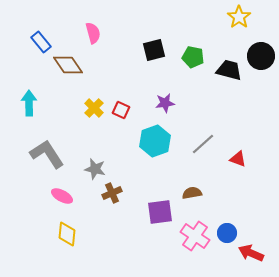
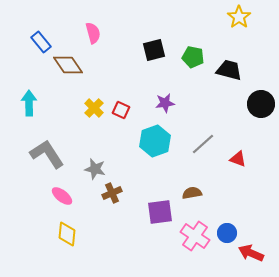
black circle: moved 48 px down
pink ellipse: rotated 10 degrees clockwise
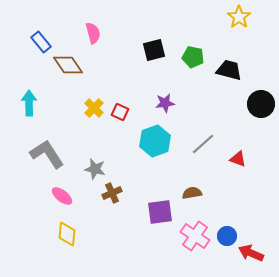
red square: moved 1 px left, 2 px down
blue circle: moved 3 px down
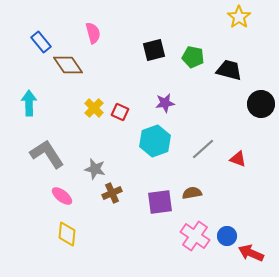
gray line: moved 5 px down
purple square: moved 10 px up
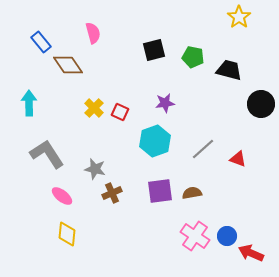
purple square: moved 11 px up
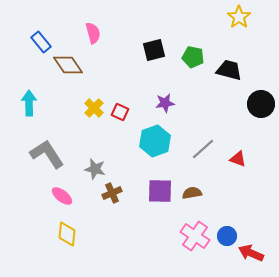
purple square: rotated 8 degrees clockwise
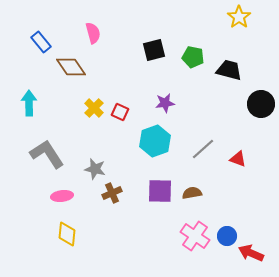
brown diamond: moved 3 px right, 2 px down
pink ellipse: rotated 45 degrees counterclockwise
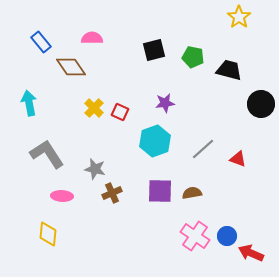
pink semicircle: moved 1 px left, 5 px down; rotated 75 degrees counterclockwise
cyan arrow: rotated 10 degrees counterclockwise
pink ellipse: rotated 10 degrees clockwise
yellow diamond: moved 19 px left
